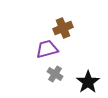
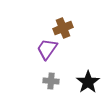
purple trapezoid: rotated 40 degrees counterclockwise
gray cross: moved 4 px left, 7 px down; rotated 28 degrees counterclockwise
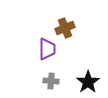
brown cross: moved 2 px right
purple trapezoid: rotated 145 degrees clockwise
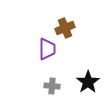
gray cross: moved 1 px right, 5 px down
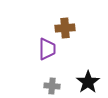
brown cross: rotated 18 degrees clockwise
